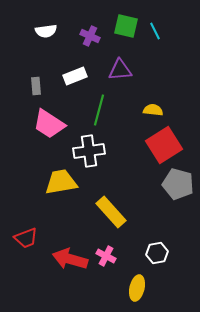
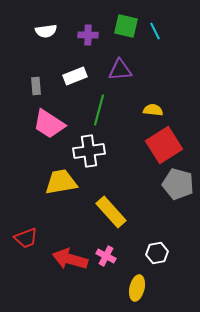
purple cross: moved 2 px left, 1 px up; rotated 24 degrees counterclockwise
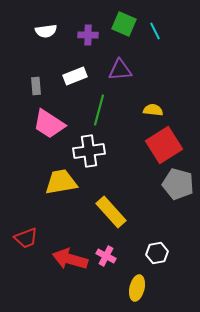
green square: moved 2 px left, 2 px up; rotated 10 degrees clockwise
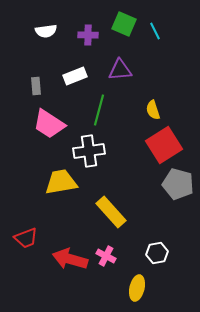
yellow semicircle: rotated 114 degrees counterclockwise
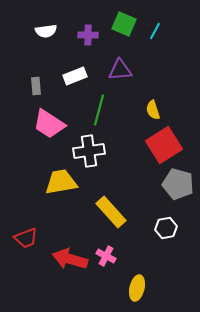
cyan line: rotated 54 degrees clockwise
white hexagon: moved 9 px right, 25 px up
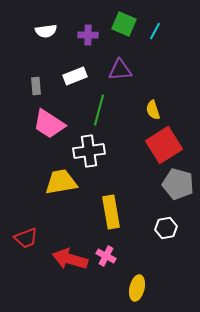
yellow rectangle: rotated 32 degrees clockwise
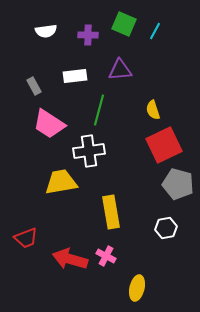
white rectangle: rotated 15 degrees clockwise
gray rectangle: moved 2 px left; rotated 24 degrees counterclockwise
red square: rotated 6 degrees clockwise
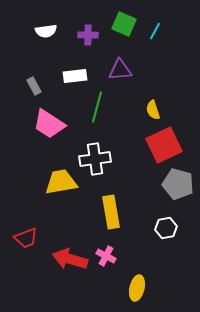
green line: moved 2 px left, 3 px up
white cross: moved 6 px right, 8 px down
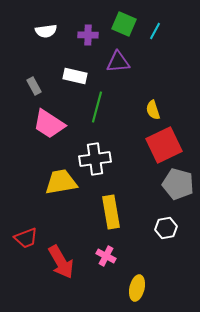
purple triangle: moved 2 px left, 8 px up
white rectangle: rotated 20 degrees clockwise
red arrow: moved 9 px left, 3 px down; rotated 136 degrees counterclockwise
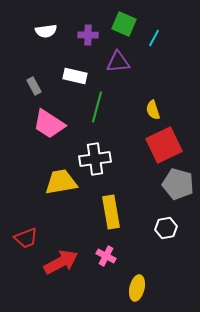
cyan line: moved 1 px left, 7 px down
red arrow: rotated 88 degrees counterclockwise
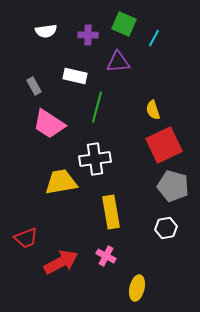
gray pentagon: moved 5 px left, 2 px down
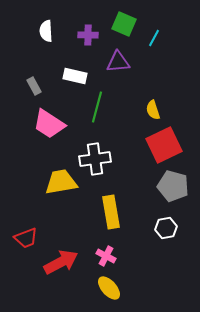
white semicircle: rotated 95 degrees clockwise
yellow ellipse: moved 28 px left; rotated 55 degrees counterclockwise
